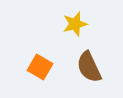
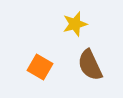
brown semicircle: moved 1 px right, 2 px up
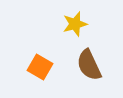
brown semicircle: moved 1 px left
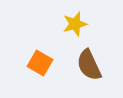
orange square: moved 4 px up
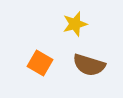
brown semicircle: rotated 48 degrees counterclockwise
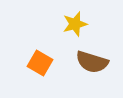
brown semicircle: moved 3 px right, 3 px up
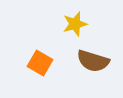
brown semicircle: moved 1 px right, 1 px up
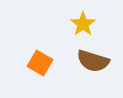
yellow star: moved 8 px right; rotated 20 degrees counterclockwise
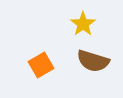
orange square: moved 1 px right, 2 px down; rotated 30 degrees clockwise
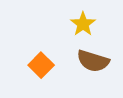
orange square: rotated 15 degrees counterclockwise
